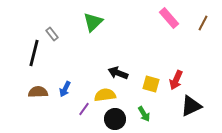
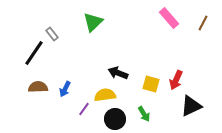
black line: rotated 20 degrees clockwise
brown semicircle: moved 5 px up
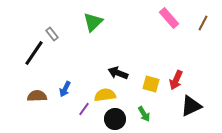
brown semicircle: moved 1 px left, 9 px down
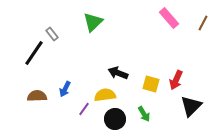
black triangle: rotated 20 degrees counterclockwise
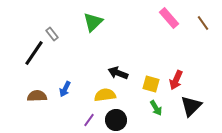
brown line: rotated 63 degrees counterclockwise
purple line: moved 5 px right, 11 px down
green arrow: moved 12 px right, 6 px up
black circle: moved 1 px right, 1 px down
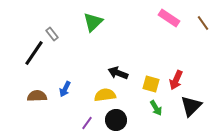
pink rectangle: rotated 15 degrees counterclockwise
purple line: moved 2 px left, 3 px down
